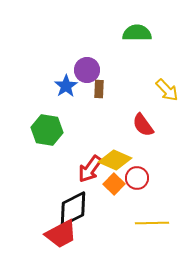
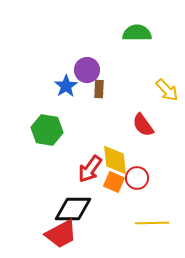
yellow diamond: rotated 60 degrees clockwise
orange square: moved 2 px up; rotated 20 degrees counterclockwise
black diamond: rotated 27 degrees clockwise
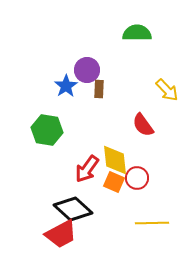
red arrow: moved 3 px left
black diamond: rotated 42 degrees clockwise
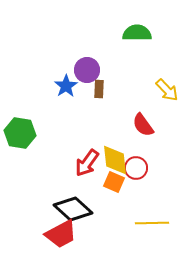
green hexagon: moved 27 px left, 3 px down
red arrow: moved 6 px up
red circle: moved 1 px left, 10 px up
